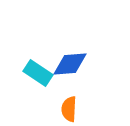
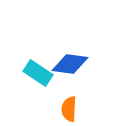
blue diamond: rotated 12 degrees clockwise
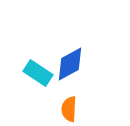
blue diamond: rotated 36 degrees counterclockwise
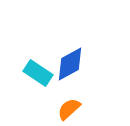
orange semicircle: rotated 45 degrees clockwise
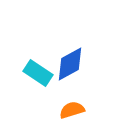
orange semicircle: moved 3 px right, 1 px down; rotated 25 degrees clockwise
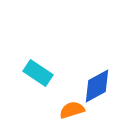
blue diamond: moved 27 px right, 22 px down
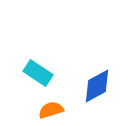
orange semicircle: moved 21 px left
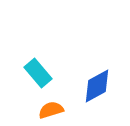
cyan rectangle: rotated 16 degrees clockwise
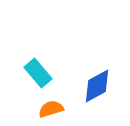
orange semicircle: moved 1 px up
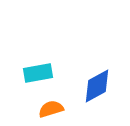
cyan rectangle: rotated 60 degrees counterclockwise
